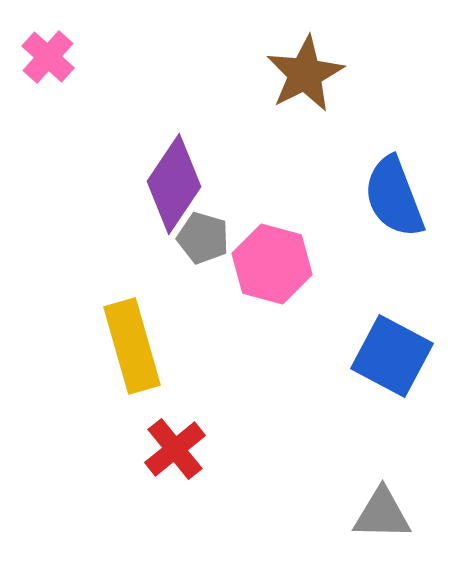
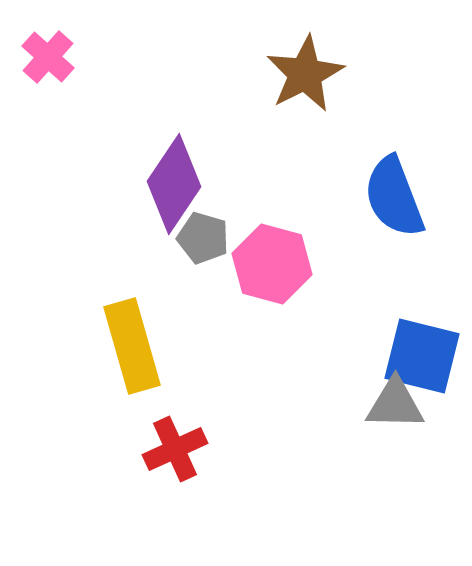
blue square: moved 30 px right; rotated 14 degrees counterclockwise
red cross: rotated 14 degrees clockwise
gray triangle: moved 13 px right, 110 px up
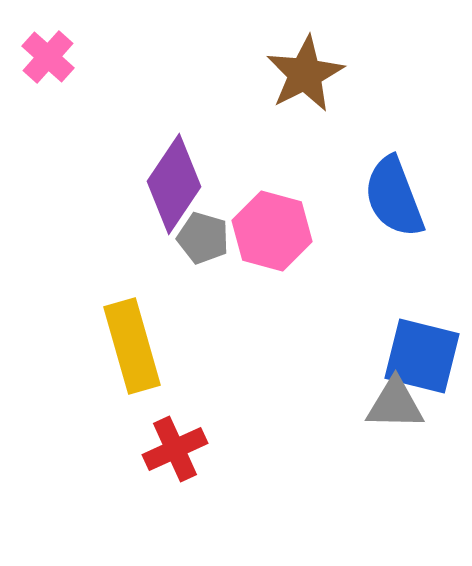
pink hexagon: moved 33 px up
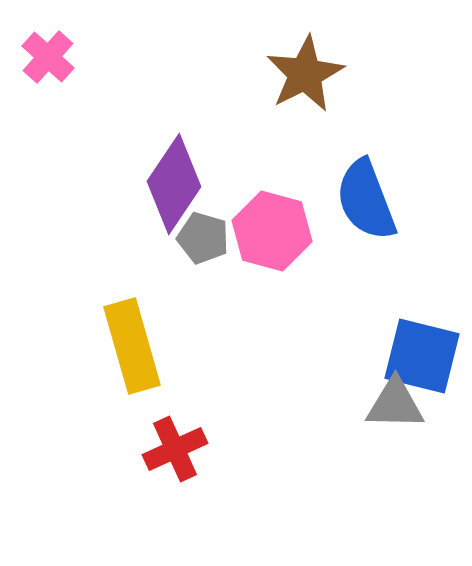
blue semicircle: moved 28 px left, 3 px down
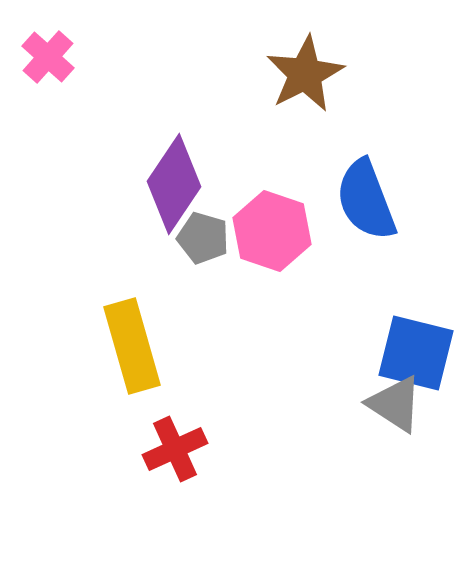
pink hexagon: rotated 4 degrees clockwise
blue square: moved 6 px left, 3 px up
gray triangle: rotated 32 degrees clockwise
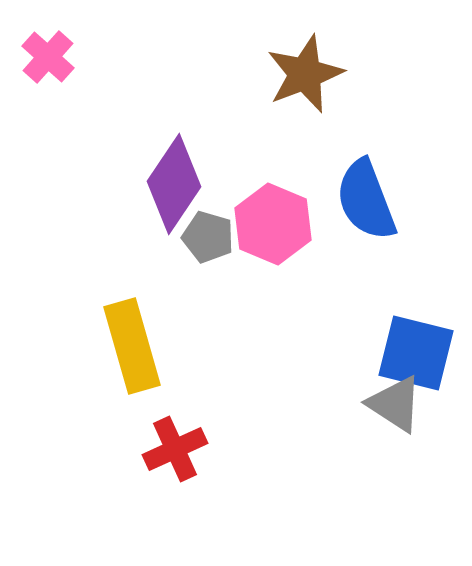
brown star: rotated 6 degrees clockwise
pink hexagon: moved 1 px right, 7 px up; rotated 4 degrees clockwise
gray pentagon: moved 5 px right, 1 px up
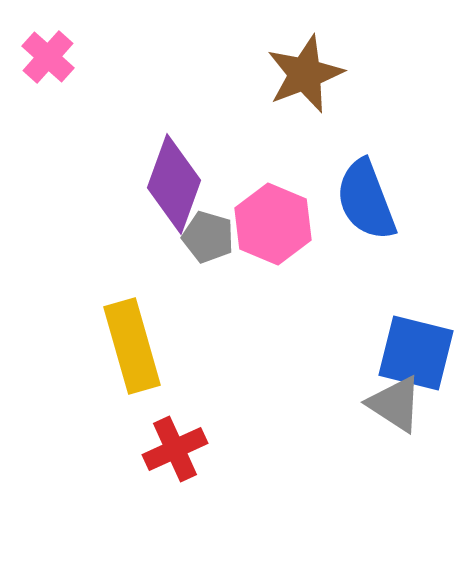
purple diamond: rotated 14 degrees counterclockwise
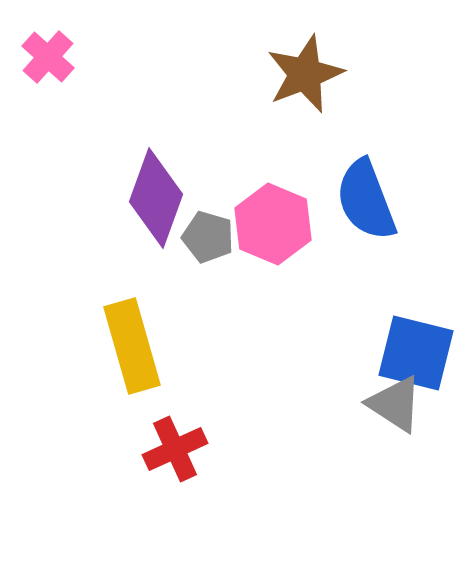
purple diamond: moved 18 px left, 14 px down
